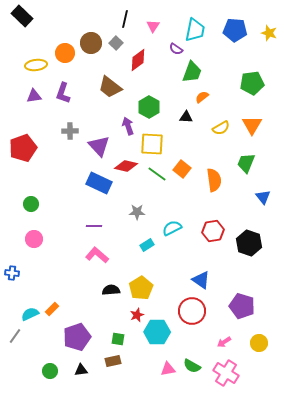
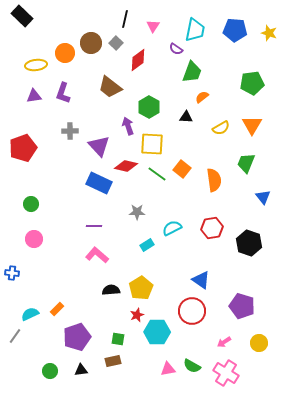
red hexagon at (213, 231): moved 1 px left, 3 px up
orange rectangle at (52, 309): moved 5 px right
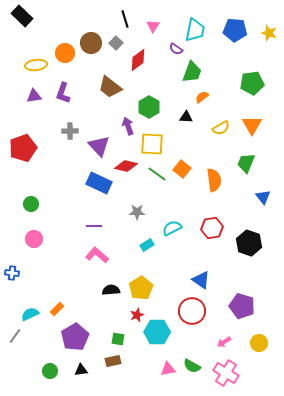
black line at (125, 19): rotated 30 degrees counterclockwise
purple pentagon at (77, 337): moved 2 px left; rotated 12 degrees counterclockwise
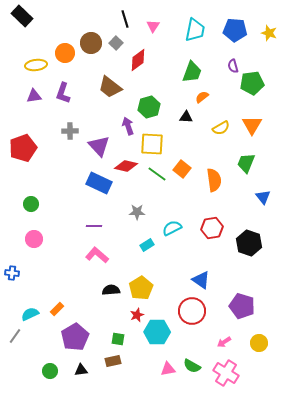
purple semicircle at (176, 49): moved 57 px right, 17 px down; rotated 40 degrees clockwise
green hexagon at (149, 107): rotated 15 degrees clockwise
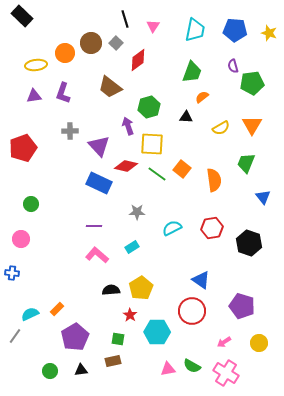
pink circle at (34, 239): moved 13 px left
cyan rectangle at (147, 245): moved 15 px left, 2 px down
red star at (137, 315): moved 7 px left; rotated 16 degrees counterclockwise
